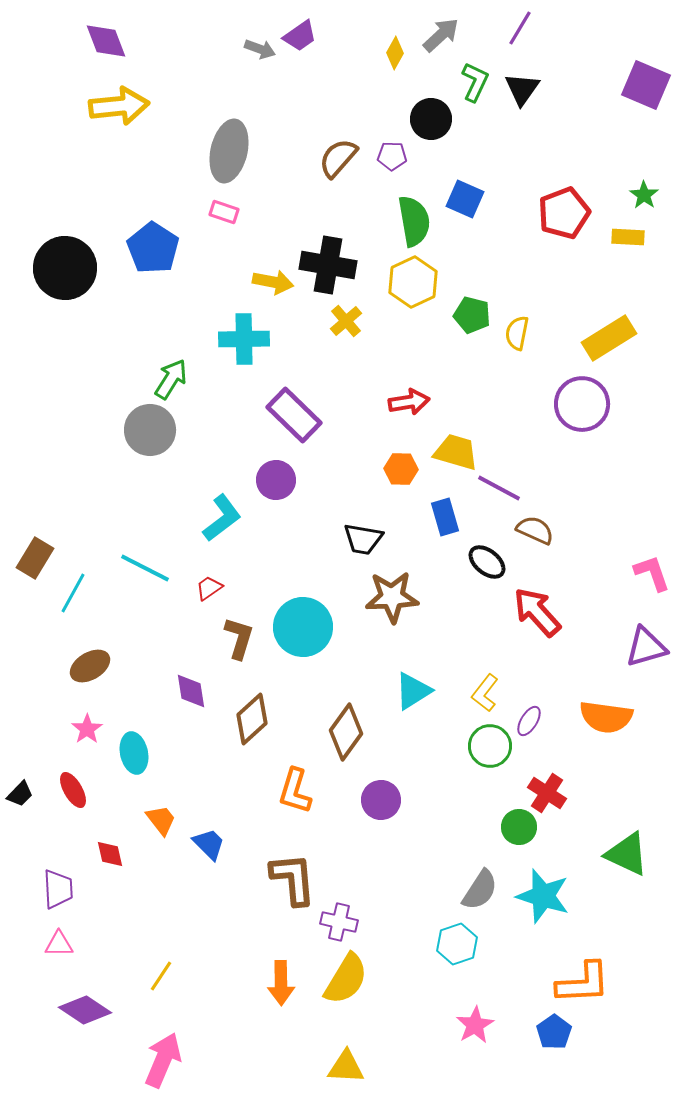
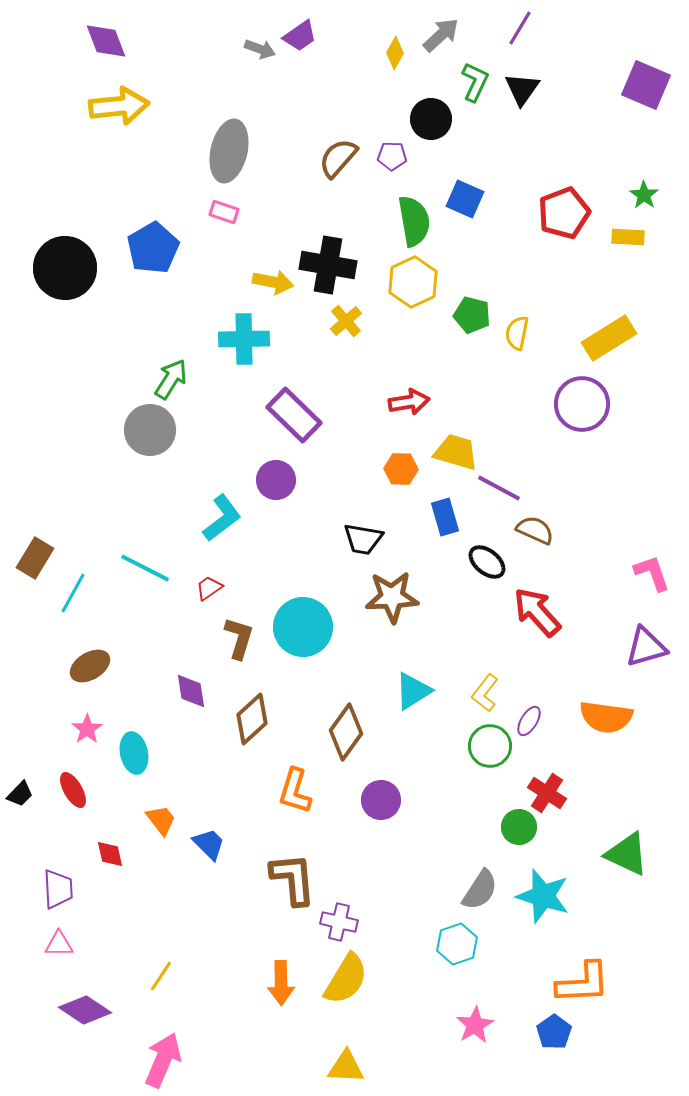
blue pentagon at (153, 248): rotated 9 degrees clockwise
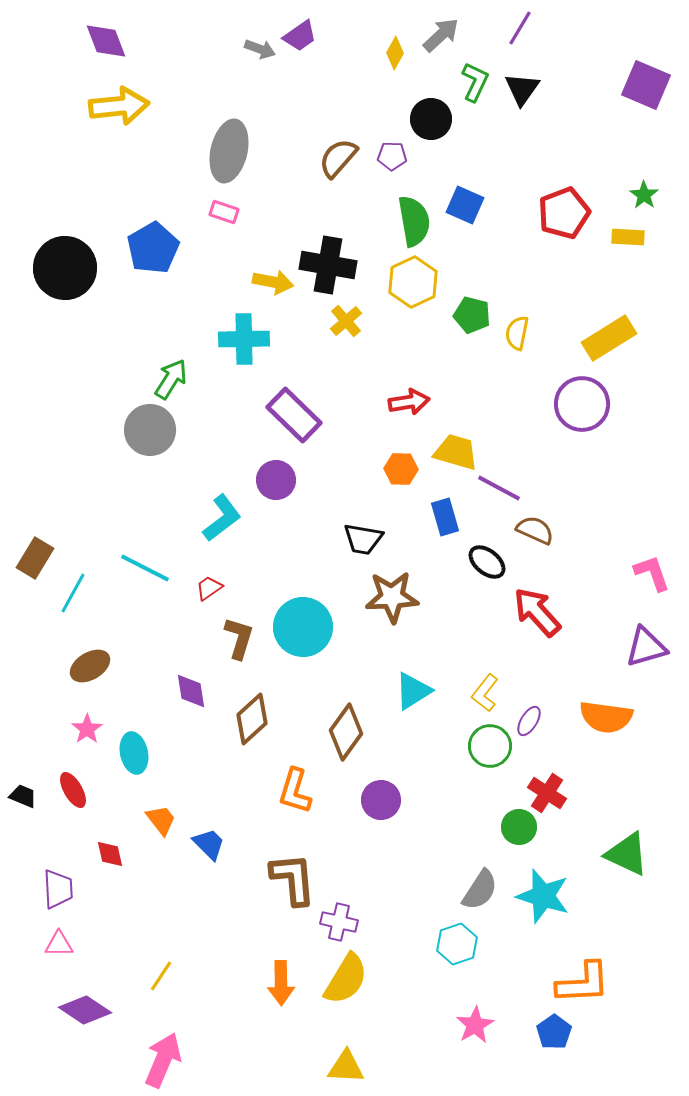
blue square at (465, 199): moved 6 px down
black trapezoid at (20, 794): moved 3 px right, 2 px down; rotated 112 degrees counterclockwise
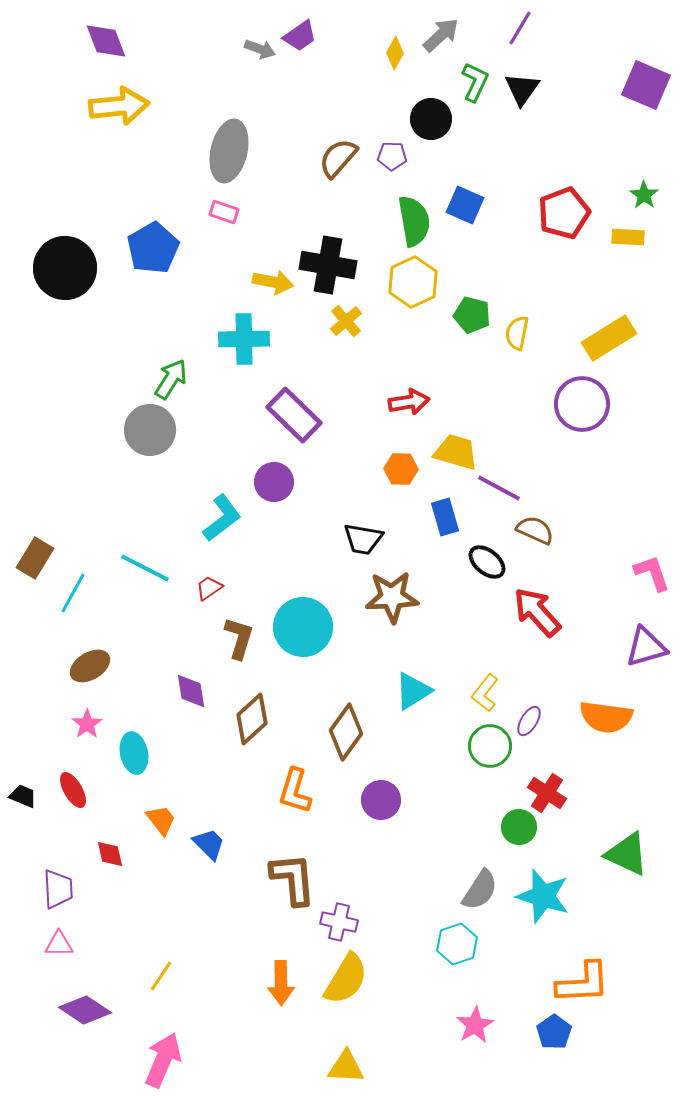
purple circle at (276, 480): moved 2 px left, 2 px down
pink star at (87, 729): moved 5 px up
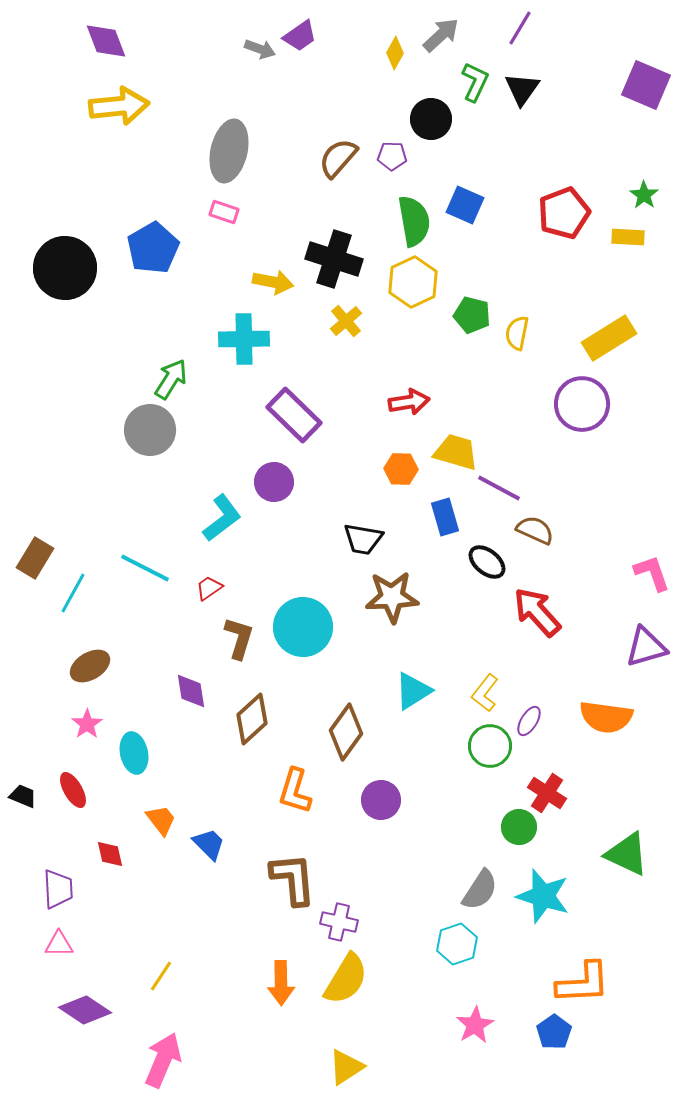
black cross at (328, 265): moved 6 px right, 6 px up; rotated 8 degrees clockwise
yellow triangle at (346, 1067): rotated 36 degrees counterclockwise
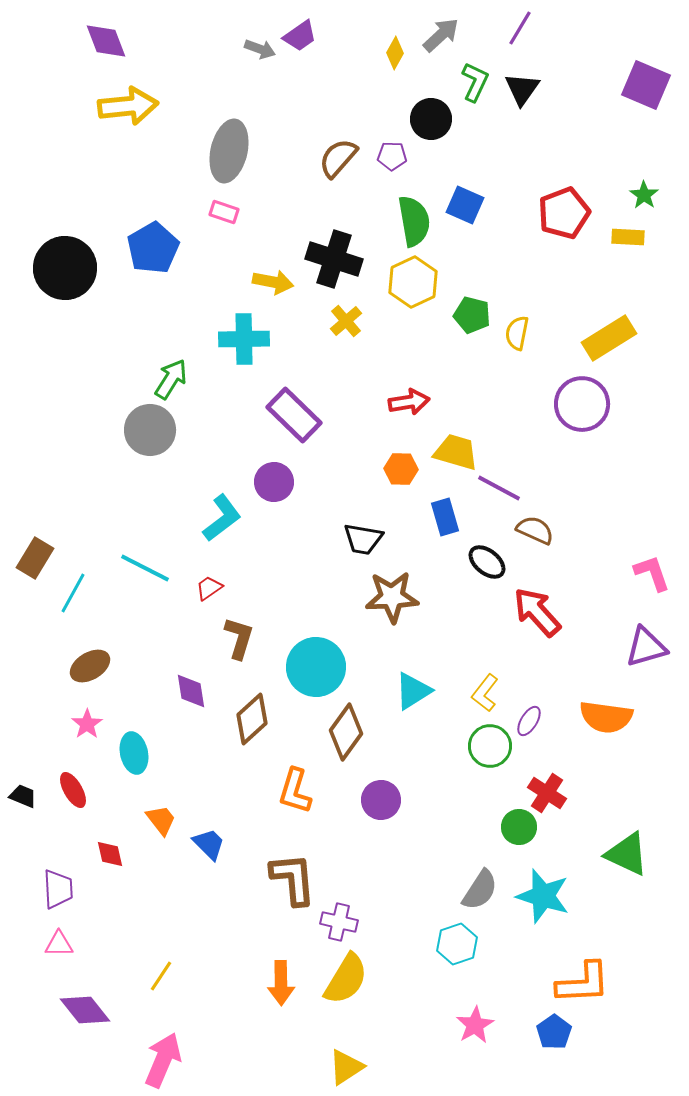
yellow arrow at (119, 106): moved 9 px right
cyan circle at (303, 627): moved 13 px right, 40 px down
purple diamond at (85, 1010): rotated 18 degrees clockwise
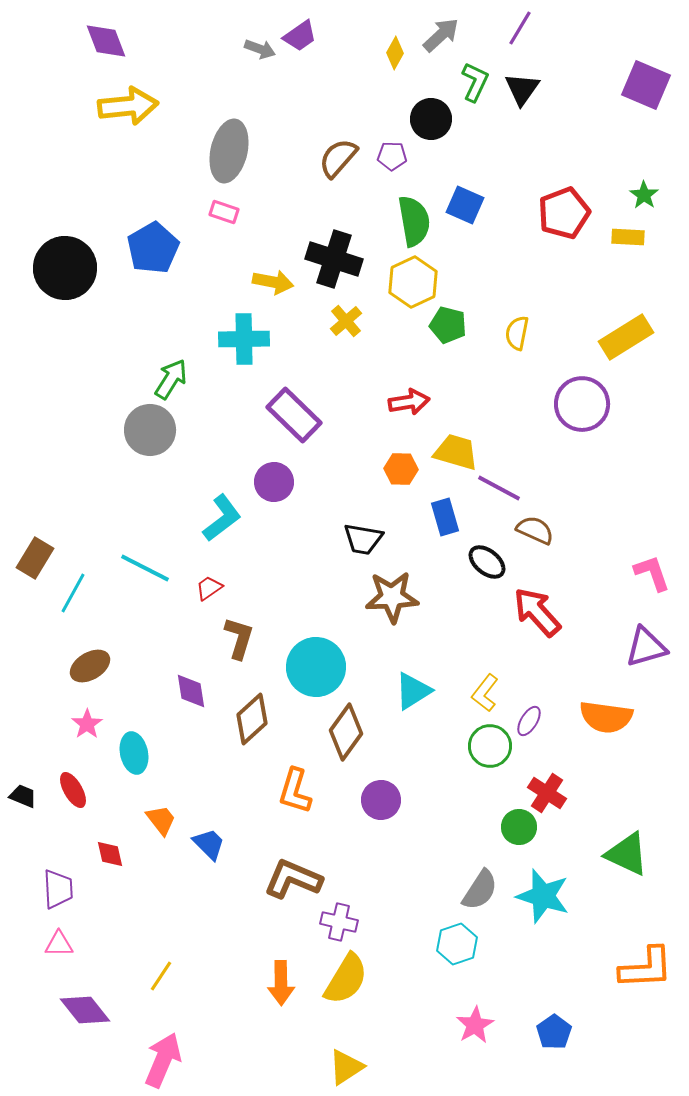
green pentagon at (472, 315): moved 24 px left, 10 px down
yellow rectangle at (609, 338): moved 17 px right, 1 px up
brown L-shape at (293, 879): rotated 62 degrees counterclockwise
orange L-shape at (583, 983): moved 63 px right, 15 px up
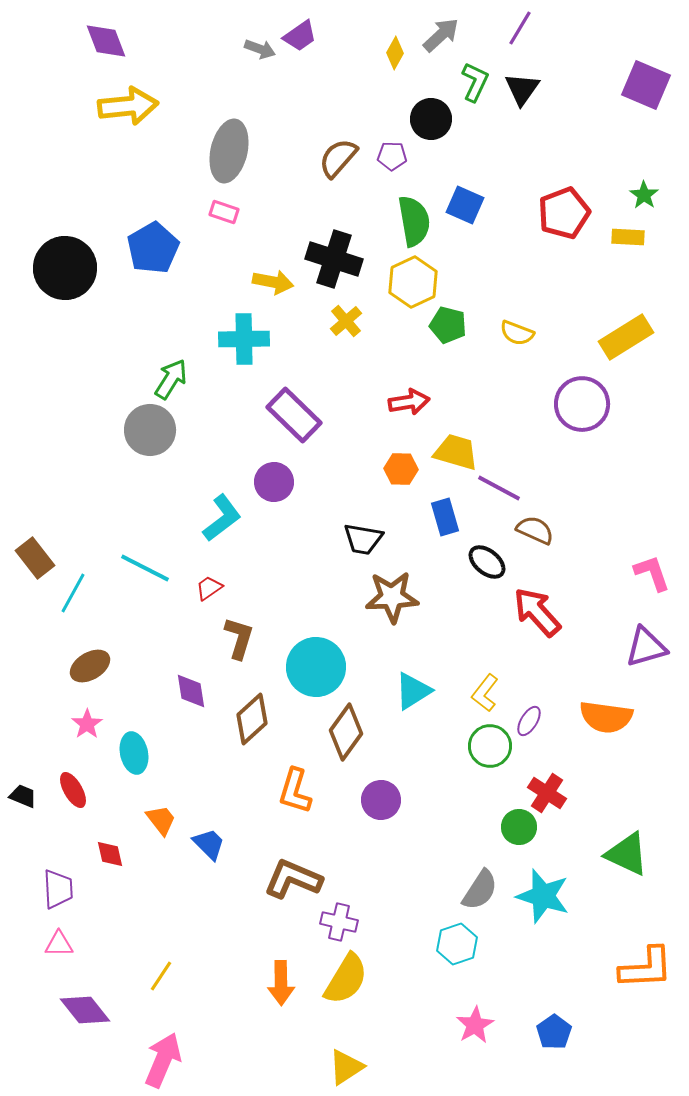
yellow semicircle at (517, 333): rotated 80 degrees counterclockwise
brown rectangle at (35, 558): rotated 69 degrees counterclockwise
